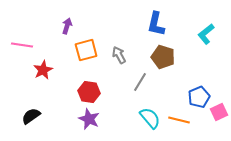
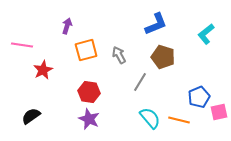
blue L-shape: rotated 125 degrees counterclockwise
pink square: rotated 12 degrees clockwise
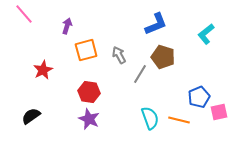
pink line: moved 2 px right, 31 px up; rotated 40 degrees clockwise
gray line: moved 8 px up
cyan semicircle: rotated 20 degrees clockwise
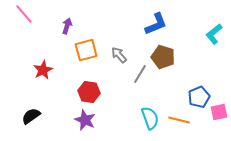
cyan L-shape: moved 8 px right
gray arrow: rotated 12 degrees counterclockwise
purple star: moved 4 px left, 1 px down
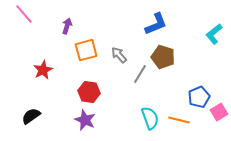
pink square: rotated 18 degrees counterclockwise
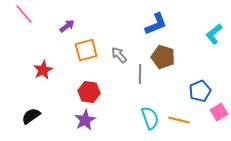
purple arrow: rotated 35 degrees clockwise
gray line: rotated 30 degrees counterclockwise
blue pentagon: moved 1 px right, 6 px up
purple star: rotated 20 degrees clockwise
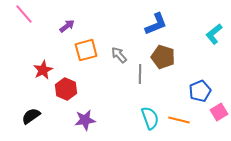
red hexagon: moved 23 px left, 3 px up; rotated 15 degrees clockwise
purple star: rotated 20 degrees clockwise
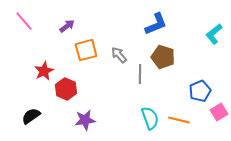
pink line: moved 7 px down
red star: moved 1 px right, 1 px down
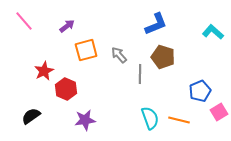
cyan L-shape: moved 1 px left, 2 px up; rotated 80 degrees clockwise
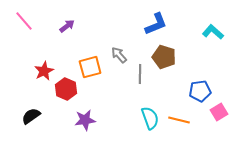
orange square: moved 4 px right, 17 px down
brown pentagon: moved 1 px right
blue pentagon: rotated 15 degrees clockwise
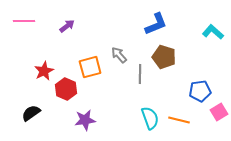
pink line: rotated 50 degrees counterclockwise
black semicircle: moved 3 px up
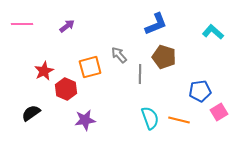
pink line: moved 2 px left, 3 px down
